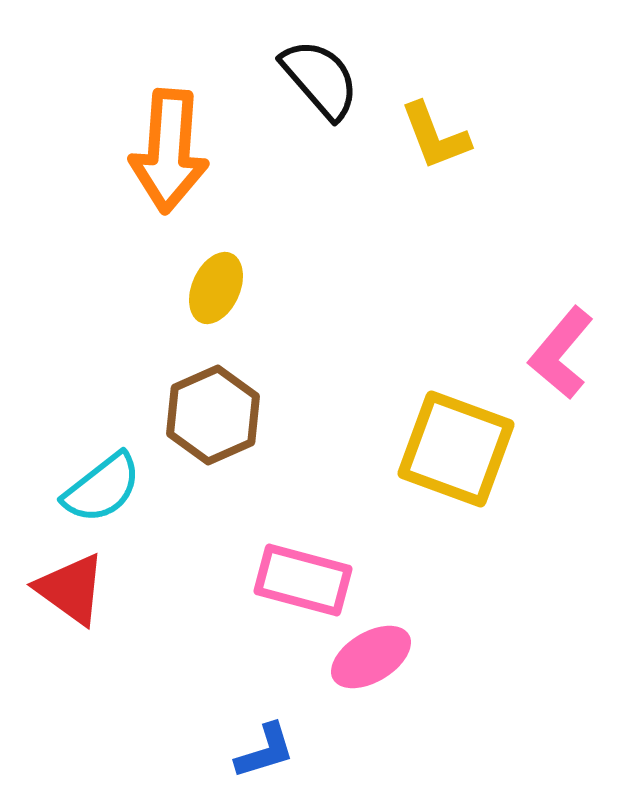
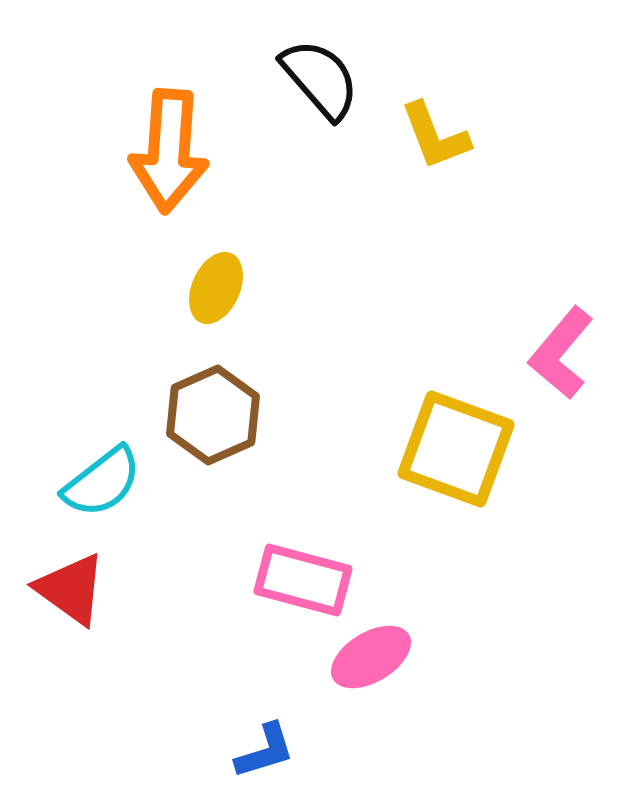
cyan semicircle: moved 6 px up
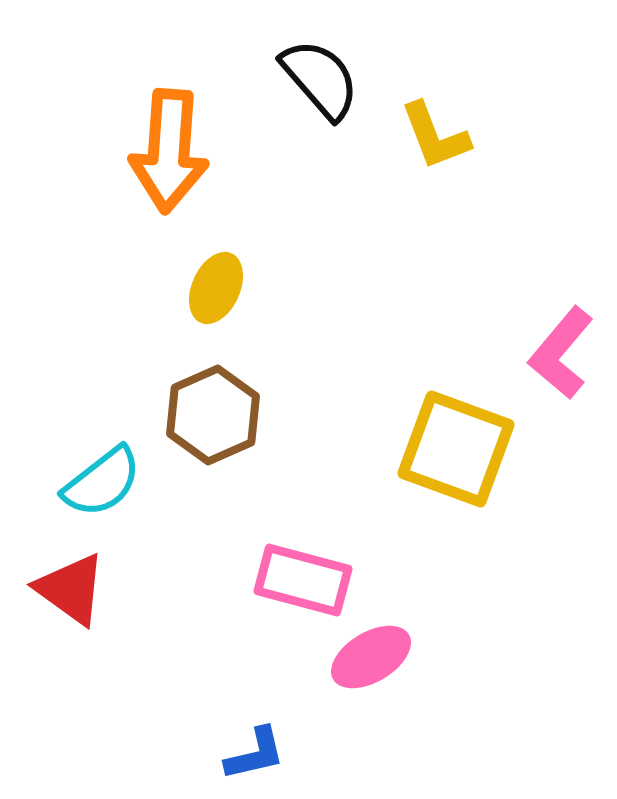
blue L-shape: moved 10 px left, 3 px down; rotated 4 degrees clockwise
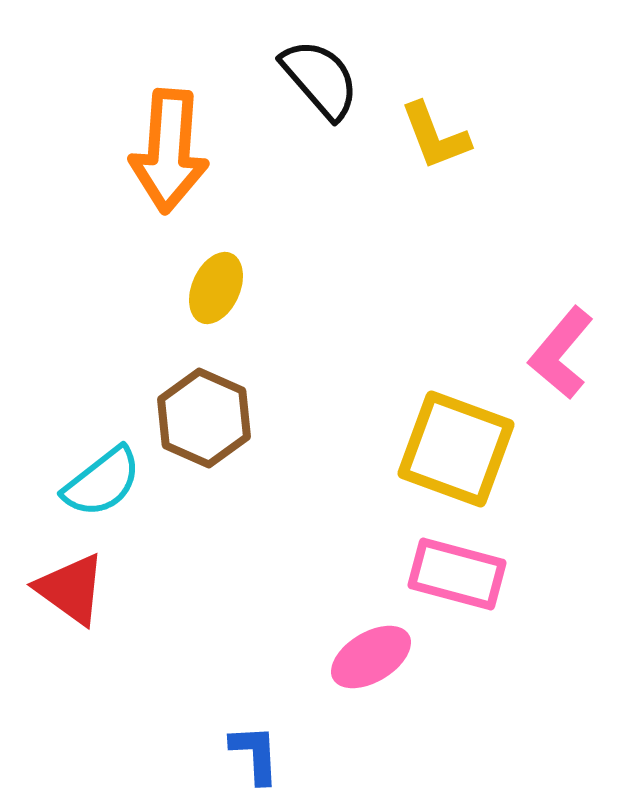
brown hexagon: moved 9 px left, 3 px down; rotated 12 degrees counterclockwise
pink rectangle: moved 154 px right, 6 px up
blue L-shape: rotated 80 degrees counterclockwise
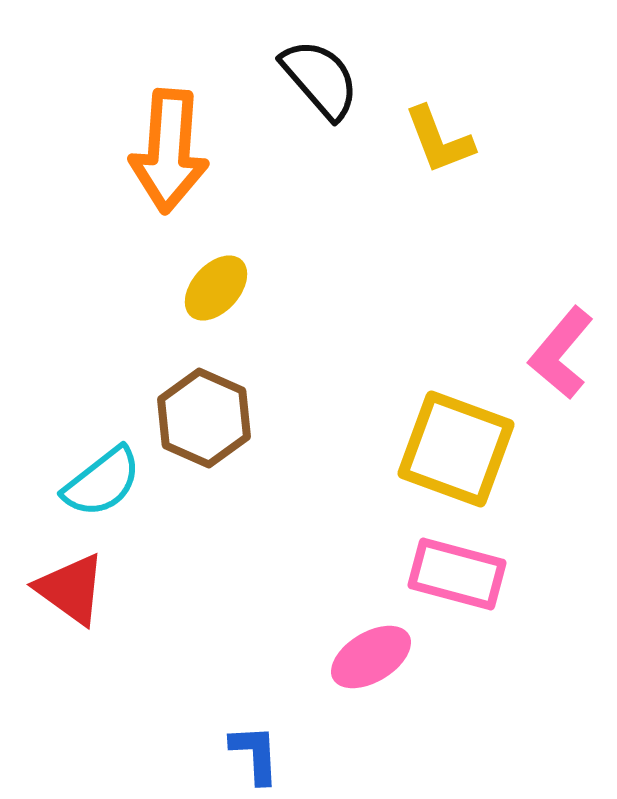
yellow L-shape: moved 4 px right, 4 px down
yellow ellipse: rotated 18 degrees clockwise
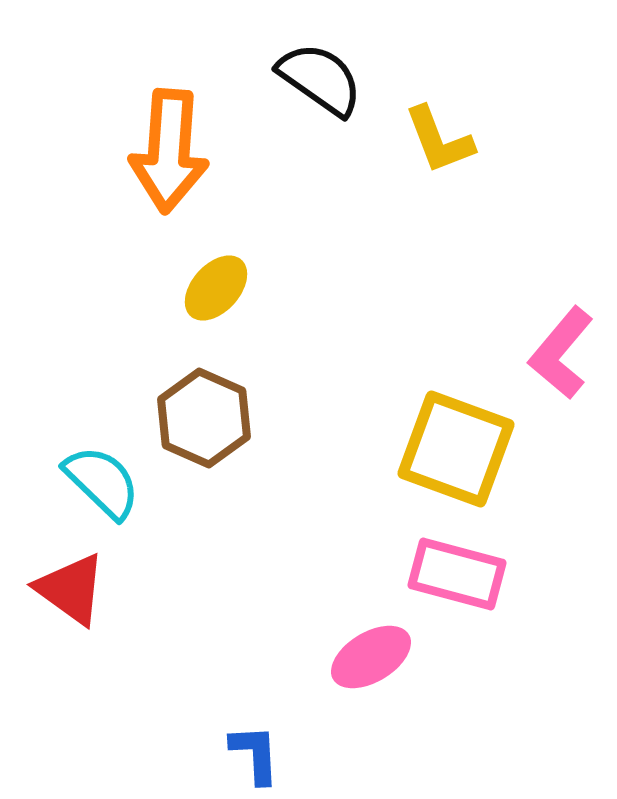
black semicircle: rotated 14 degrees counterclockwise
cyan semicircle: rotated 98 degrees counterclockwise
